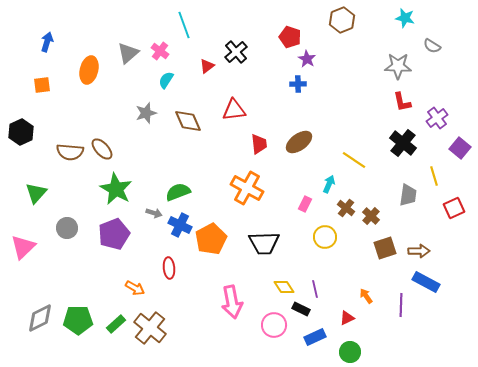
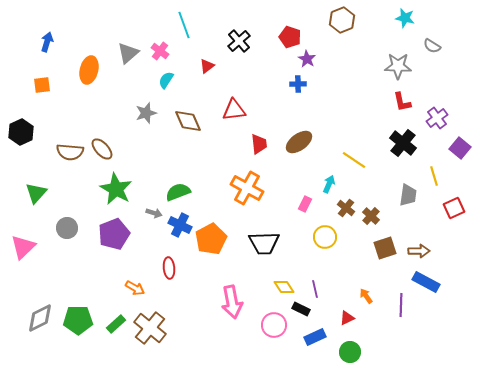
black cross at (236, 52): moved 3 px right, 11 px up
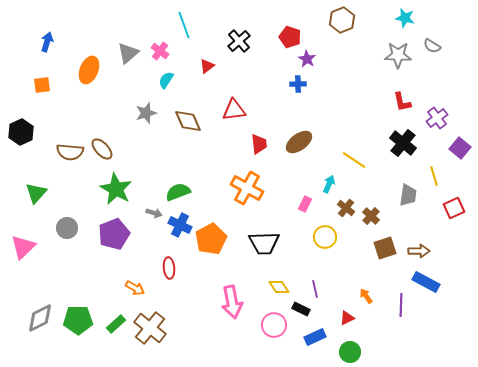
gray star at (398, 66): moved 11 px up
orange ellipse at (89, 70): rotated 8 degrees clockwise
yellow diamond at (284, 287): moved 5 px left
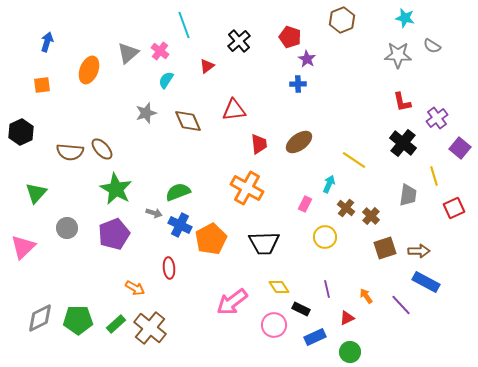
purple line at (315, 289): moved 12 px right
pink arrow at (232, 302): rotated 64 degrees clockwise
purple line at (401, 305): rotated 45 degrees counterclockwise
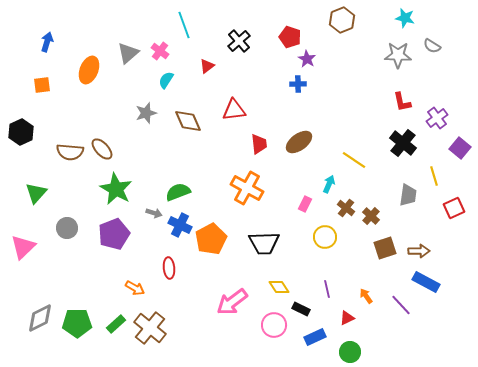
green pentagon at (78, 320): moved 1 px left, 3 px down
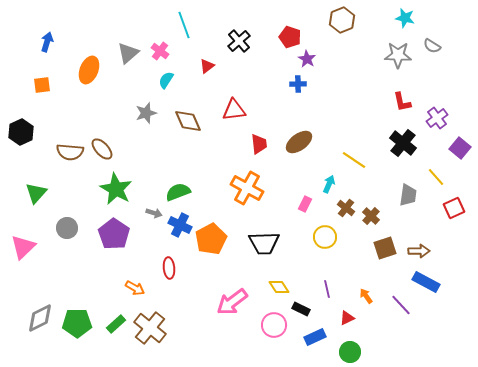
yellow line at (434, 176): moved 2 px right, 1 px down; rotated 24 degrees counterclockwise
purple pentagon at (114, 234): rotated 16 degrees counterclockwise
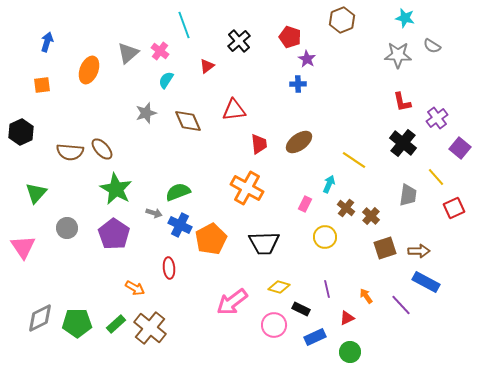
pink triangle at (23, 247): rotated 20 degrees counterclockwise
yellow diamond at (279, 287): rotated 40 degrees counterclockwise
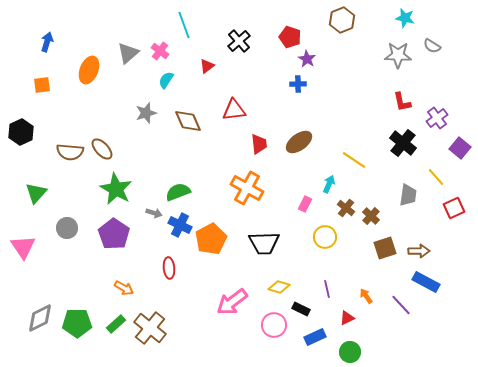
orange arrow at (135, 288): moved 11 px left
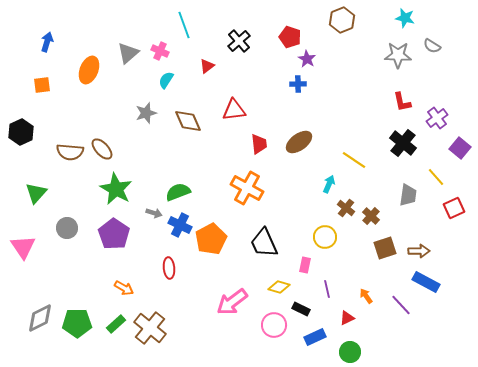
pink cross at (160, 51): rotated 12 degrees counterclockwise
pink rectangle at (305, 204): moved 61 px down; rotated 14 degrees counterclockwise
black trapezoid at (264, 243): rotated 68 degrees clockwise
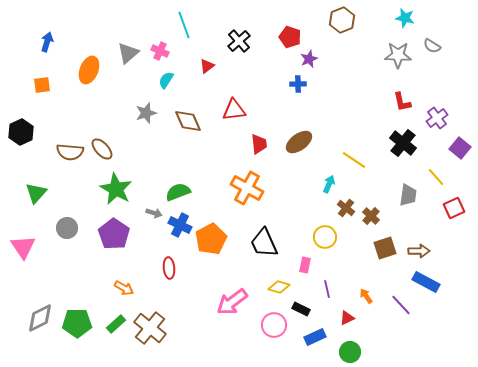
purple star at (307, 59): moved 2 px right; rotated 18 degrees clockwise
